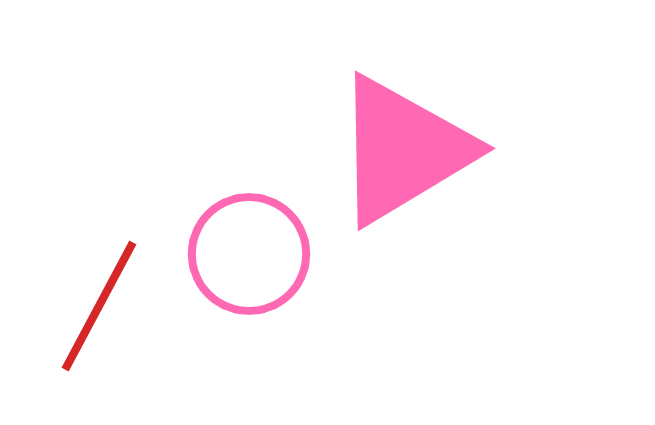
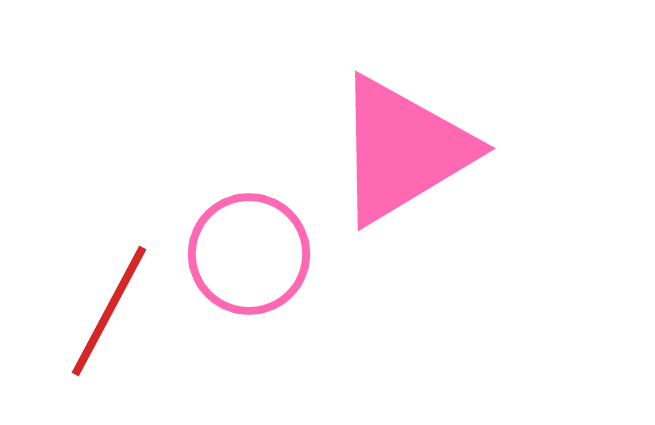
red line: moved 10 px right, 5 px down
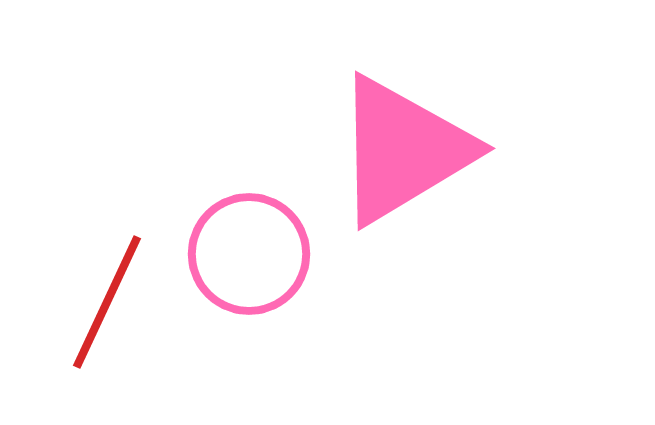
red line: moved 2 px left, 9 px up; rotated 3 degrees counterclockwise
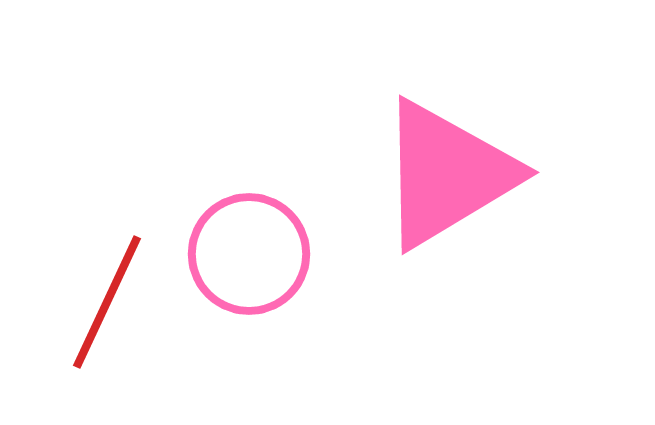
pink triangle: moved 44 px right, 24 px down
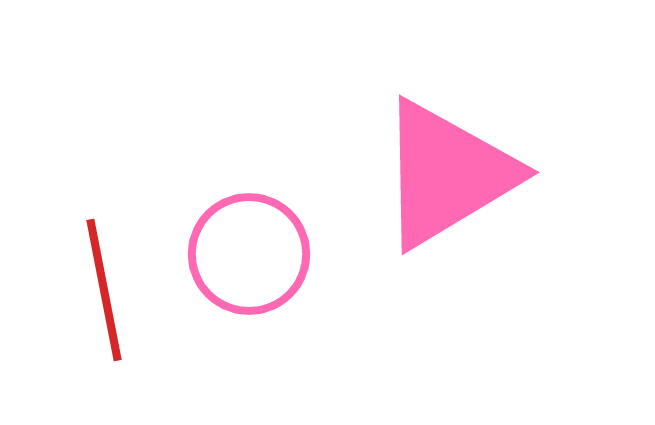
red line: moved 3 px left, 12 px up; rotated 36 degrees counterclockwise
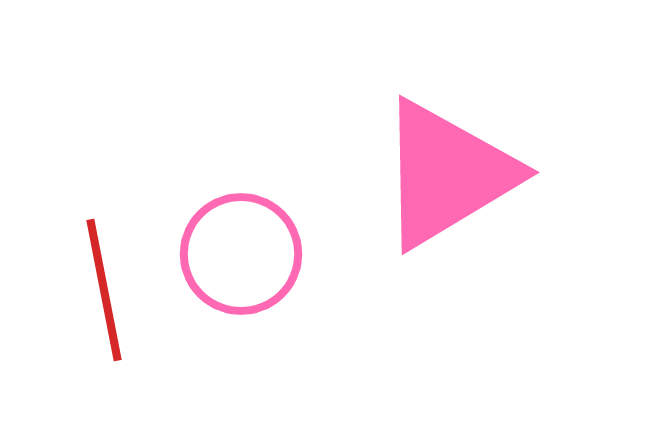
pink circle: moved 8 px left
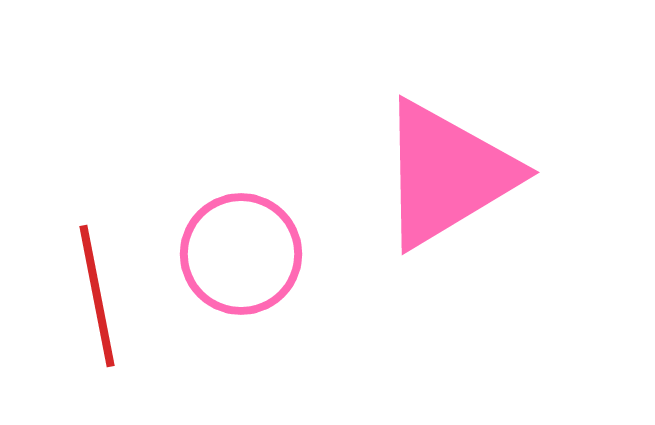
red line: moved 7 px left, 6 px down
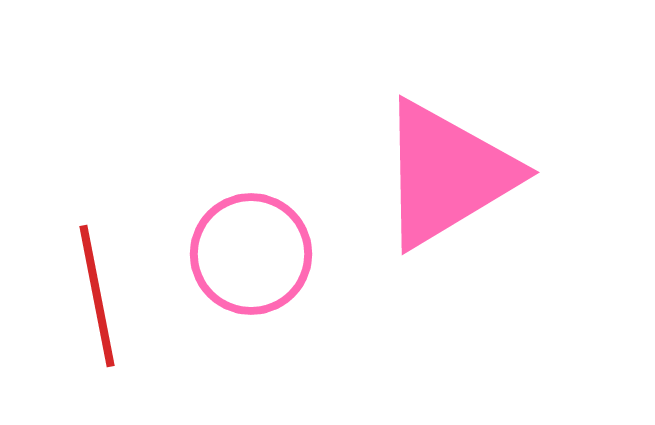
pink circle: moved 10 px right
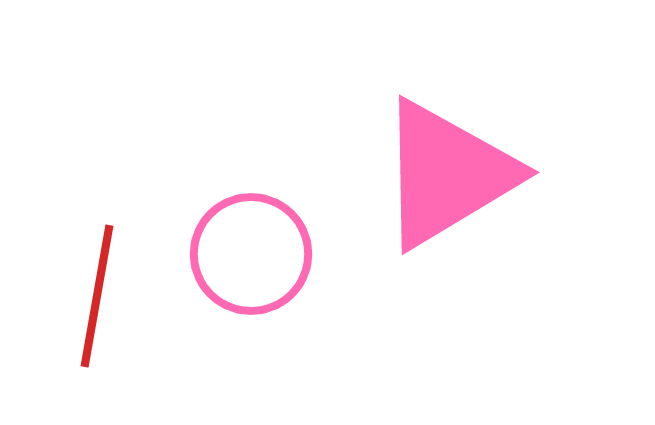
red line: rotated 21 degrees clockwise
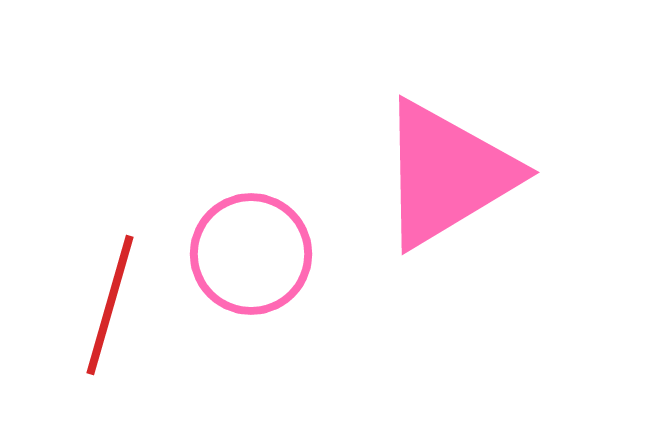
red line: moved 13 px right, 9 px down; rotated 6 degrees clockwise
